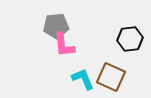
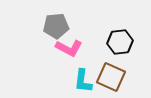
black hexagon: moved 10 px left, 3 px down
pink L-shape: moved 5 px right, 3 px down; rotated 56 degrees counterclockwise
cyan L-shape: moved 2 px down; rotated 150 degrees counterclockwise
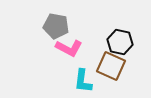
gray pentagon: rotated 15 degrees clockwise
black hexagon: rotated 20 degrees clockwise
brown square: moved 11 px up
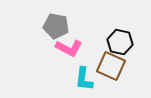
cyan L-shape: moved 1 px right, 2 px up
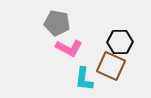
gray pentagon: moved 1 px right, 3 px up
black hexagon: rotated 15 degrees counterclockwise
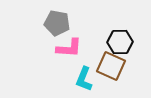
pink L-shape: rotated 24 degrees counterclockwise
cyan L-shape: rotated 15 degrees clockwise
